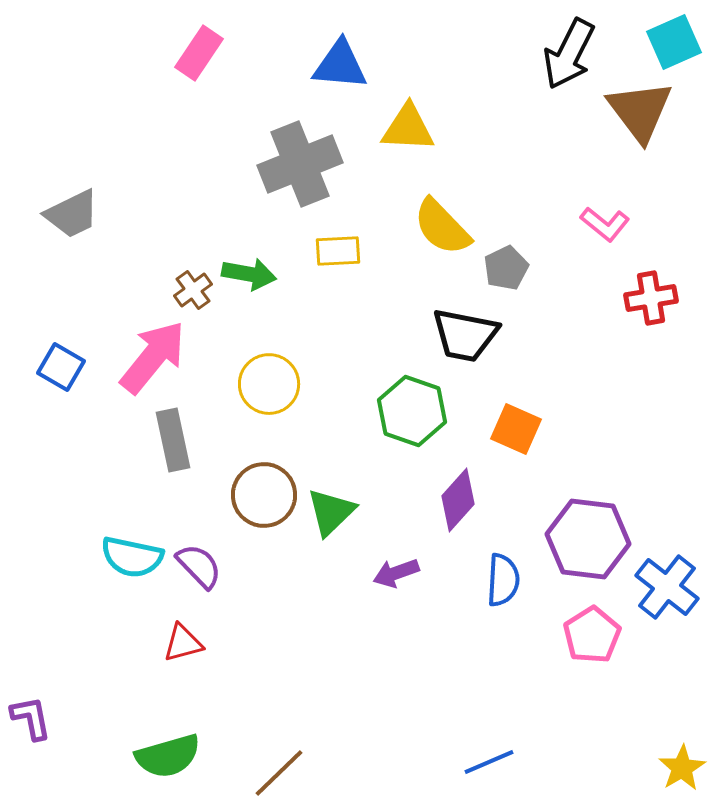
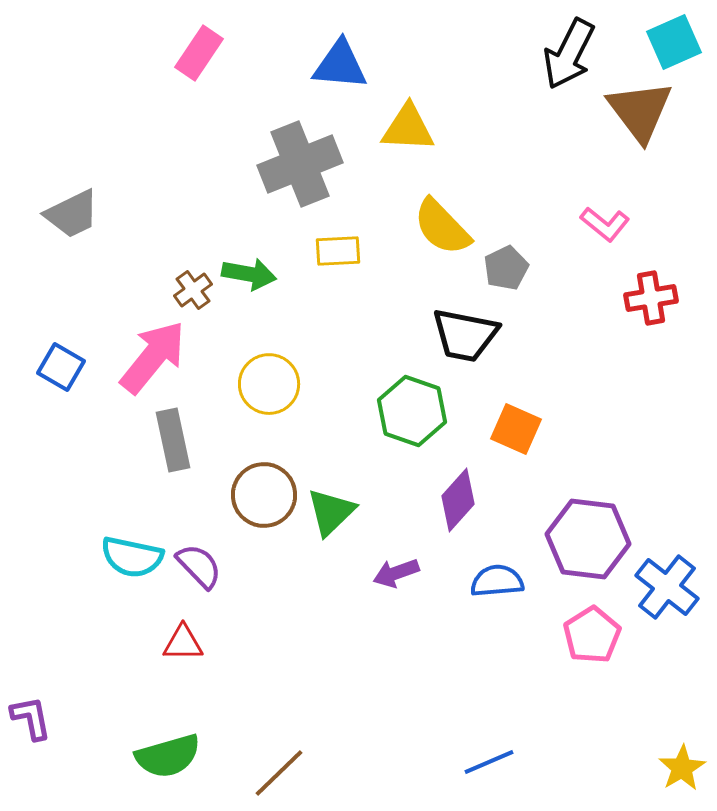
blue semicircle: moved 6 px left, 1 px down; rotated 98 degrees counterclockwise
red triangle: rotated 15 degrees clockwise
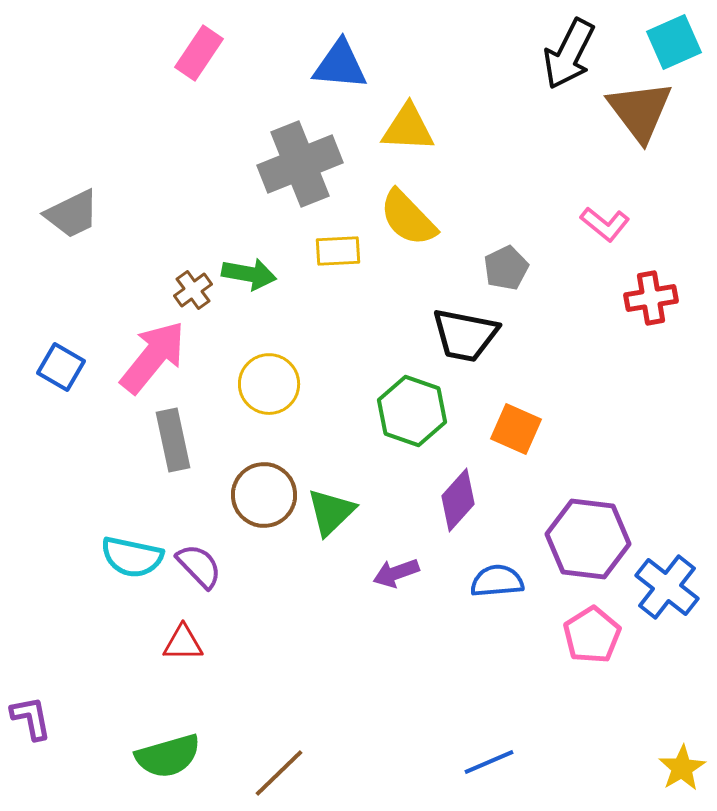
yellow semicircle: moved 34 px left, 9 px up
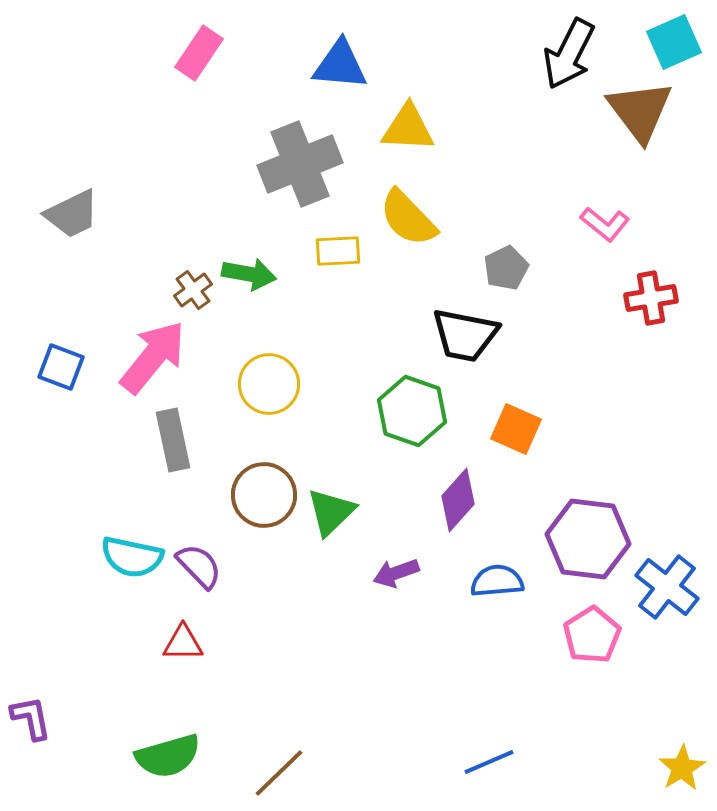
blue square: rotated 9 degrees counterclockwise
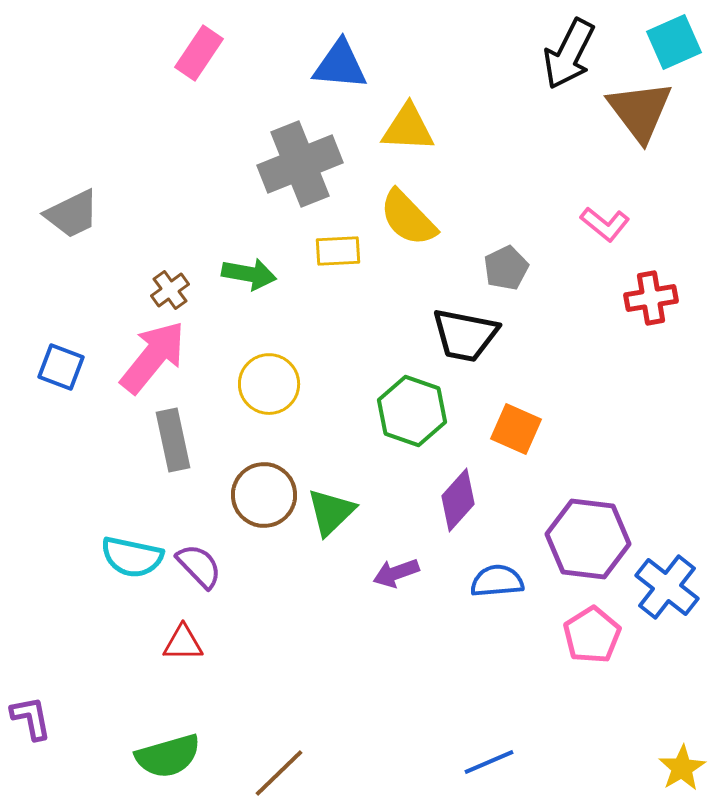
brown cross: moved 23 px left
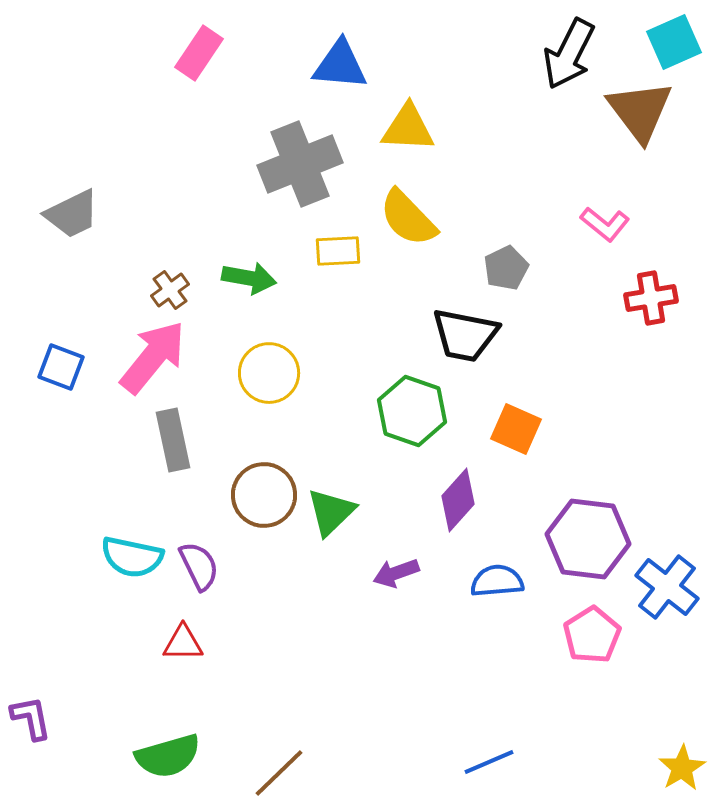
green arrow: moved 4 px down
yellow circle: moved 11 px up
purple semicircle: rotated 18 degrees clockwise
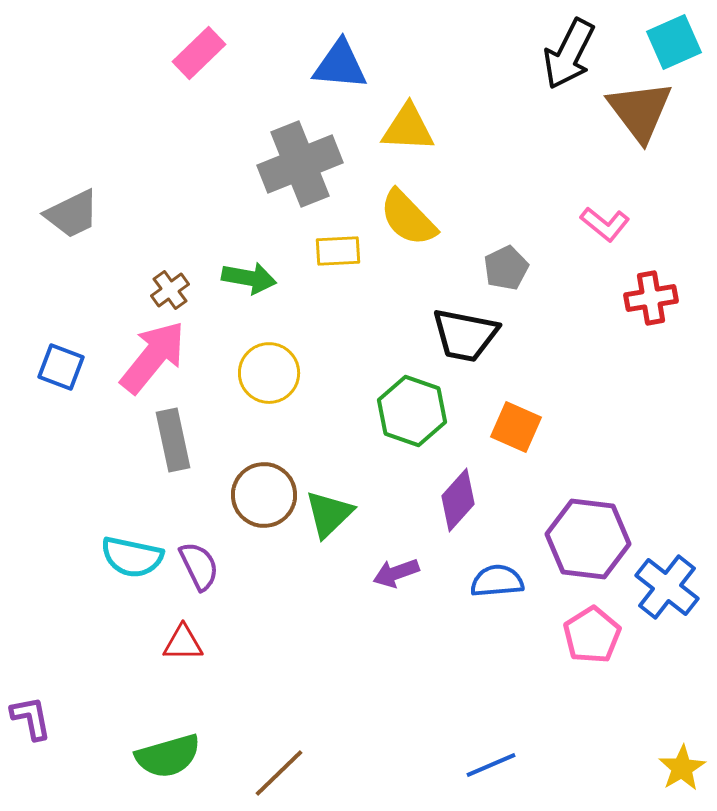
pink rectangle: rotated 12 degrees clockwise
orange square: moved 2 px up
green triangle: moved 2 px left, 2 px down
blue line: moved 2 px right, 3 px down
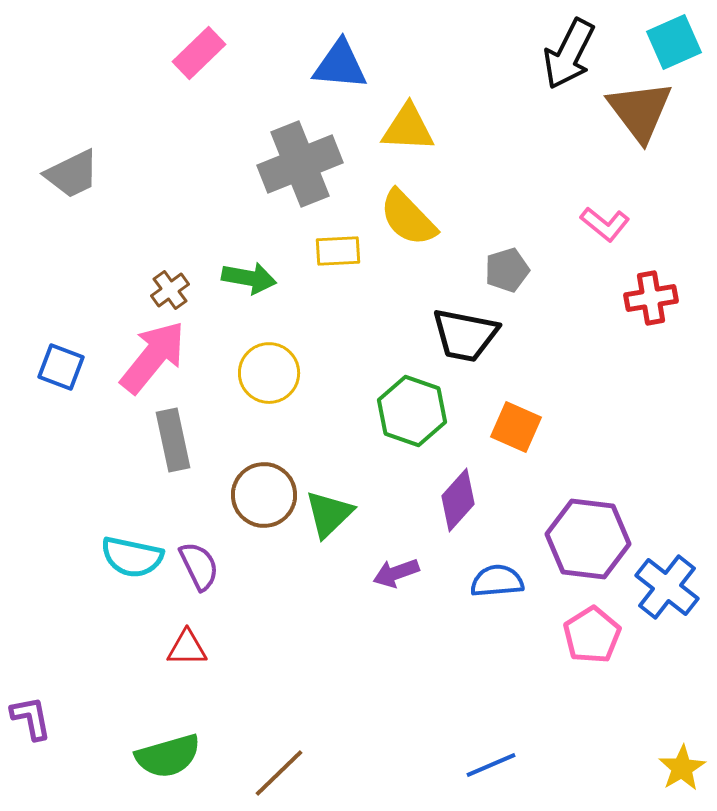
gray trapezoid: moved 40 px up
gray pentagon: moved 1 px right, 2 px down; rotated 9 degrees clockwise
red triangle: moved 4 px right, 5 px down
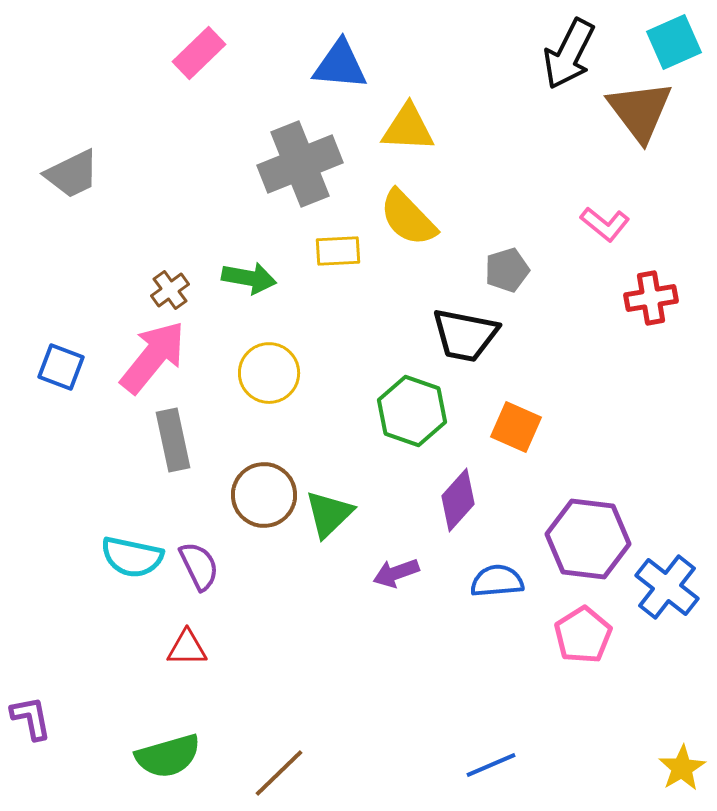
pink pentagon: moved 9 px left
